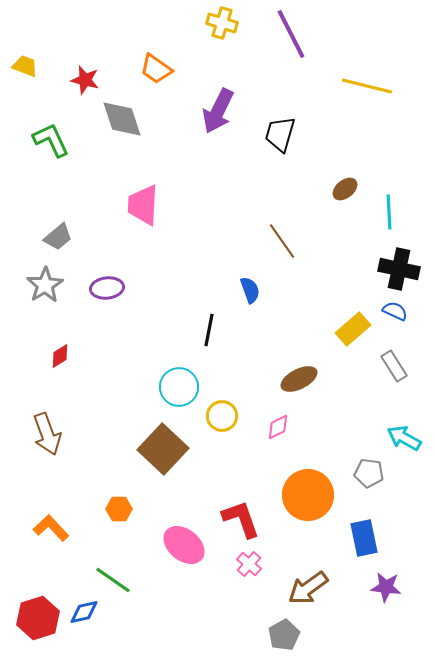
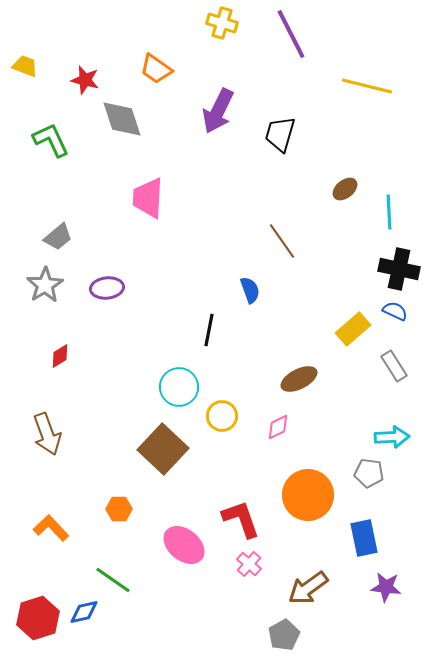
pink trapezoid at (143, 205): moved 5 px right, 7 px up
cyan arrow at (404, 438): moved 12 px left, 1 px up; rotated 148 degrees clockwise
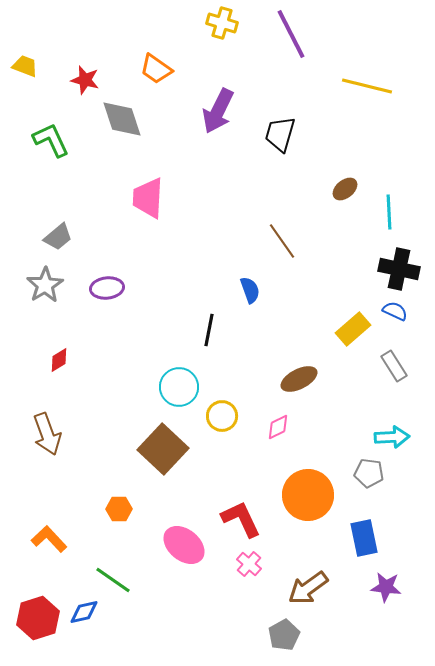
red diamond at (60, 356): moved 1 px left, 4 px down
red L-shape at (241, 519): rotated 6 degrees counterclockwise
orange L-shape at (51, 528): moved 2 px left, 11 px down
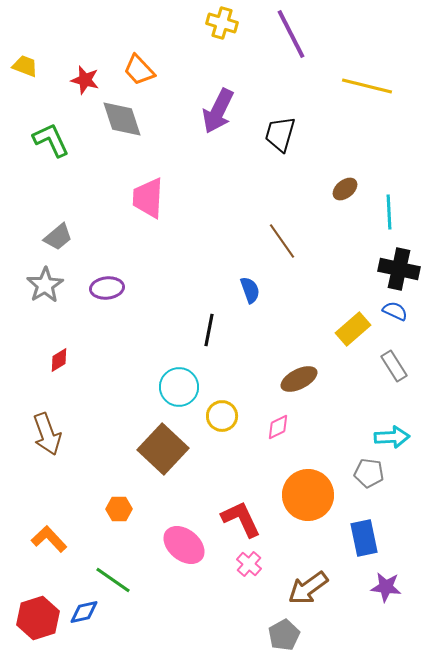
orange trapezoid at (156, 69): moved 17 px left, 1 px down; rotated 12 degrees clockwise
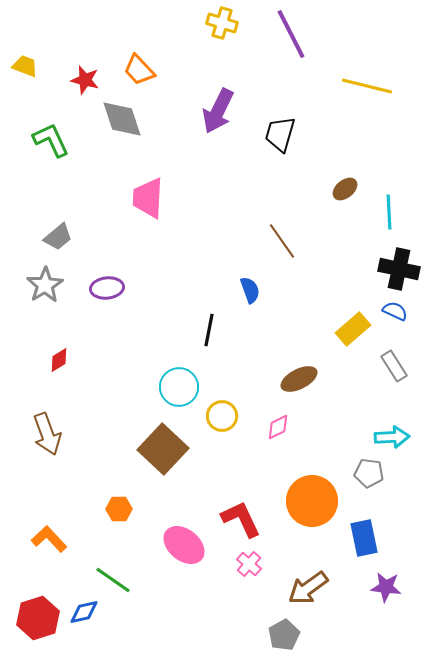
orange circle at (308, 495): moved 4 px right, 6 px down
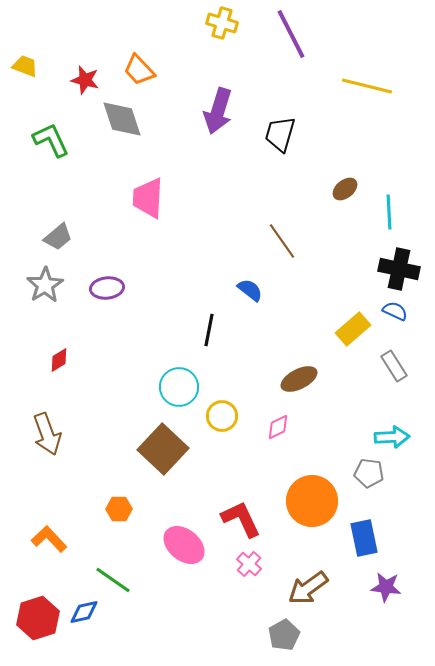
purple arrow at (218, 111): rotated 9 degrees counterclockwise
blue semicircle at (250, 290): rotated 32 degrees counterclockwise
